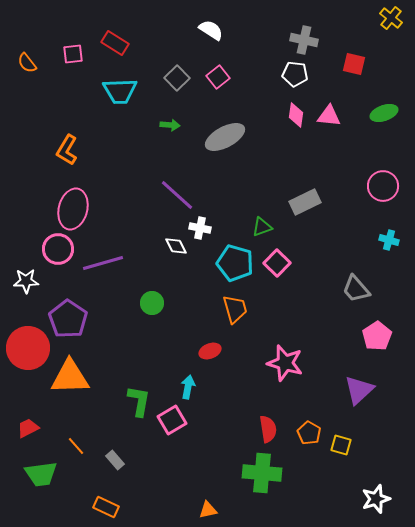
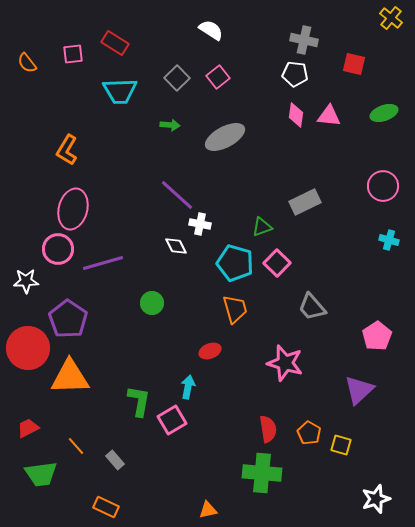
white cross at (200, 228): moved 4 px up
gray trapezoid at (356, 289): moved 44 px left, 18 px down
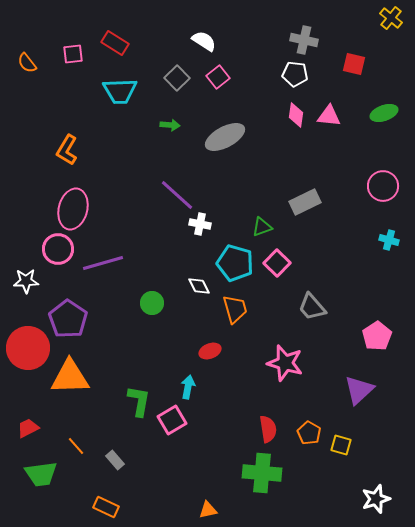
white semicircle at (211, 30): moved 7 px left, 11 px down
white diamond at (176, 246): moved 23 px right, 40 px down
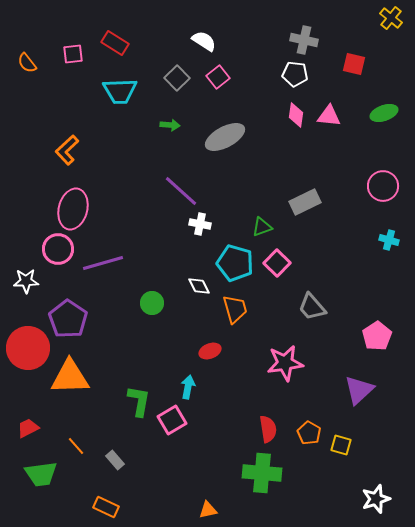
orange L-shape at (67, 150): rotated 16 degrees clockwise
purple line at (177, 195): moved 4 px right, 4 px up
pink star at (285, 363): rotated 24 degrees counterclockwise
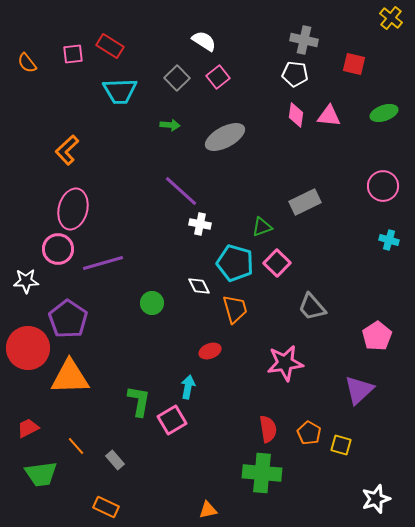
red rectangle at (115, 43): moved 5 px left, 3 px down
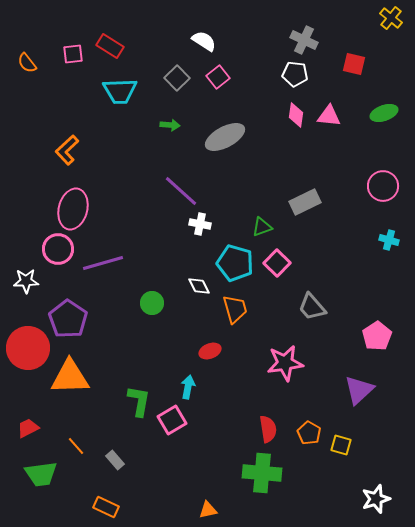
gray cross at (304, 40): rotated 12 degrees clockwise
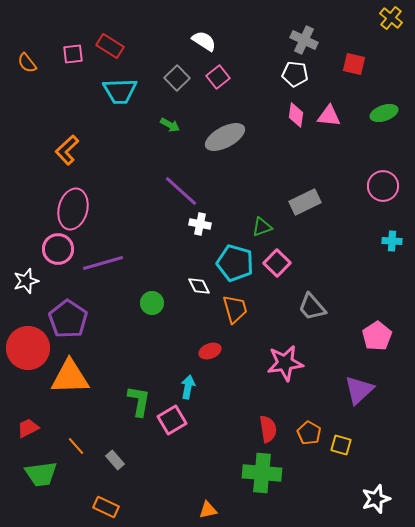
green arrow at (170, 125): rotated 24 degrees clockwise
cyan cross at (389, 240): moved 3 px right, 1 px down; rotated 12 degrees counterclockwise
white star at (26, 281): rotated 15 degrees counterclockwise
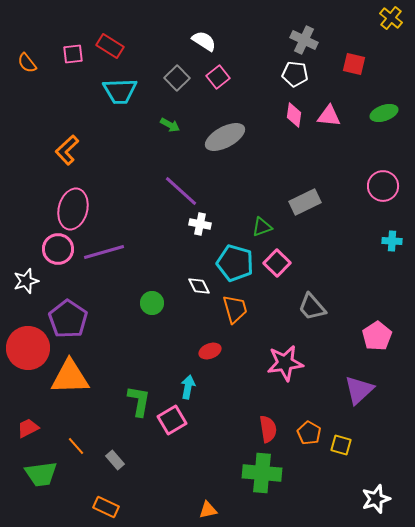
pink diamond at (296, 115): moved 2 px left
purple line at (103, 263): moved 1 px right, 11 px up
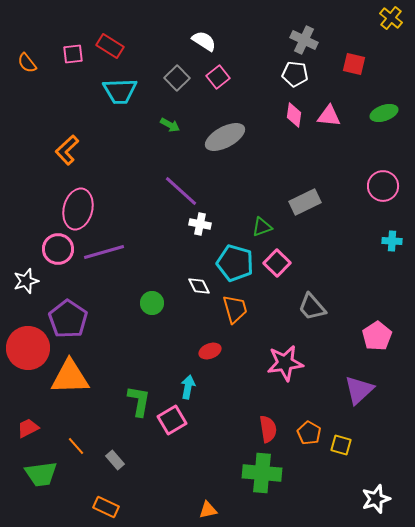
pink ellipse at (73, 209): moved 5 px right
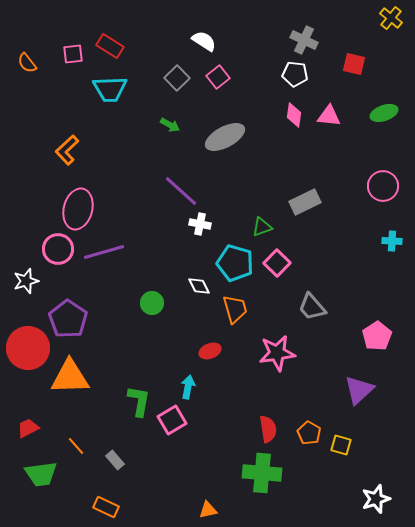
cyan trapezoid at (120, 91): moved 10 px left, 2 px up
pink star at (285, 363): moved 8 px left, 10 px up
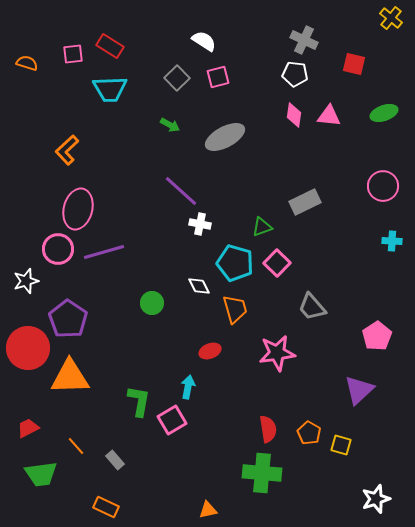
orange semicircle at (27, 63): rotated 145 degrees clockwise
pink square at (218, 77): rotated 25 degrees clockwise
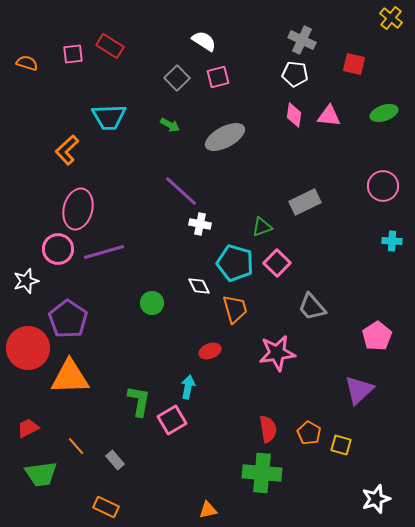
gray cross at (304, 40): moved 2 px left
cyan trapezoid at (110, 89): moved 1 px left, 28 px down
